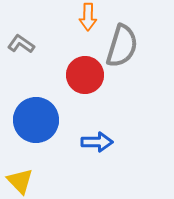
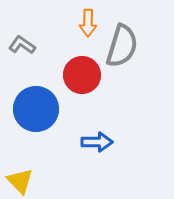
orange arrow: moved 6 px down
gray L-shape: moved 1 px right, 1 px down
red circle: moved 3 px left
blue circle: moved 11 px up
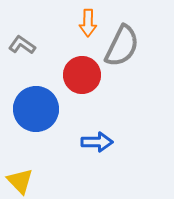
gray semicircle: rotated 9 degrees clockwise
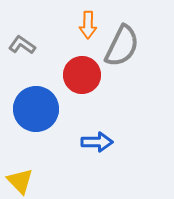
orange arrow: moved 2 px down
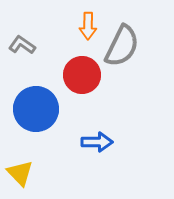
orange arrow: moved 1 px down
yellow triangle: moved 8 px up
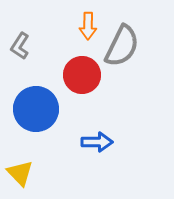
gray L-shape: moved 2 px left, 1 px down; rotated 92 degrees counterclockwise
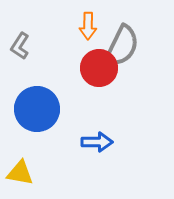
red circle: moved 17 px right, 7 px up
blue circle: moved 1 px right
yellow triangle: rotated 36 degrees counterclockwise
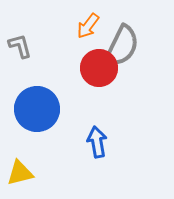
orange arrow: rotated 36 degrees clockwise
gray L-shape: rotated 132 degrees clockwise
blue arrow: rotated 100 degrees counterclockwise
yellow triangle: rotated 24 degrees counterclockwise
